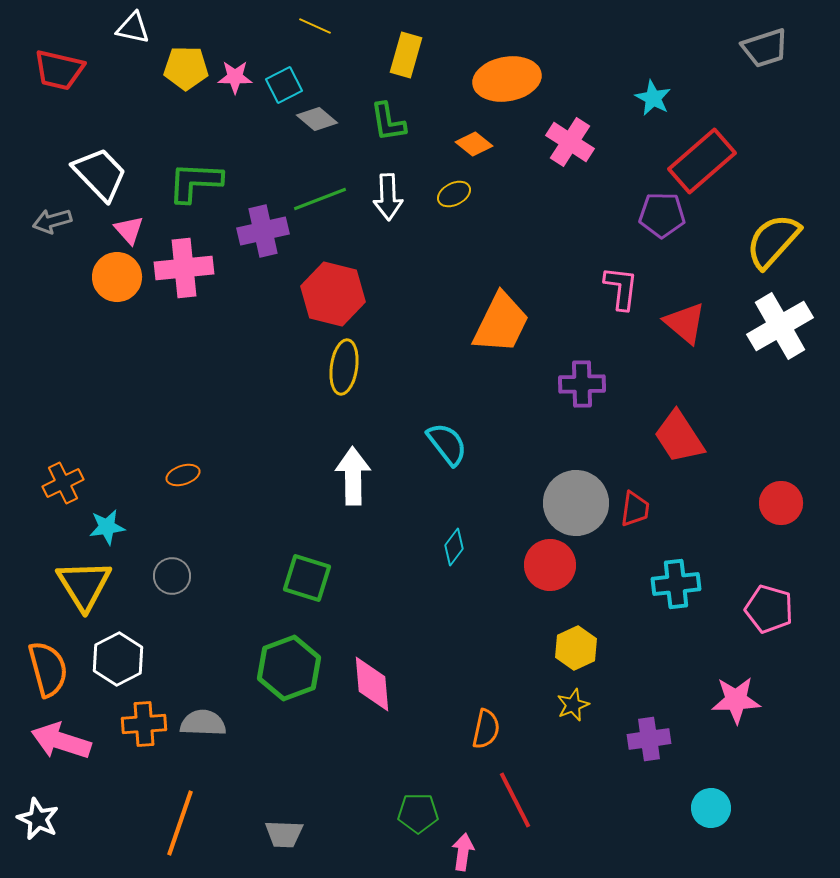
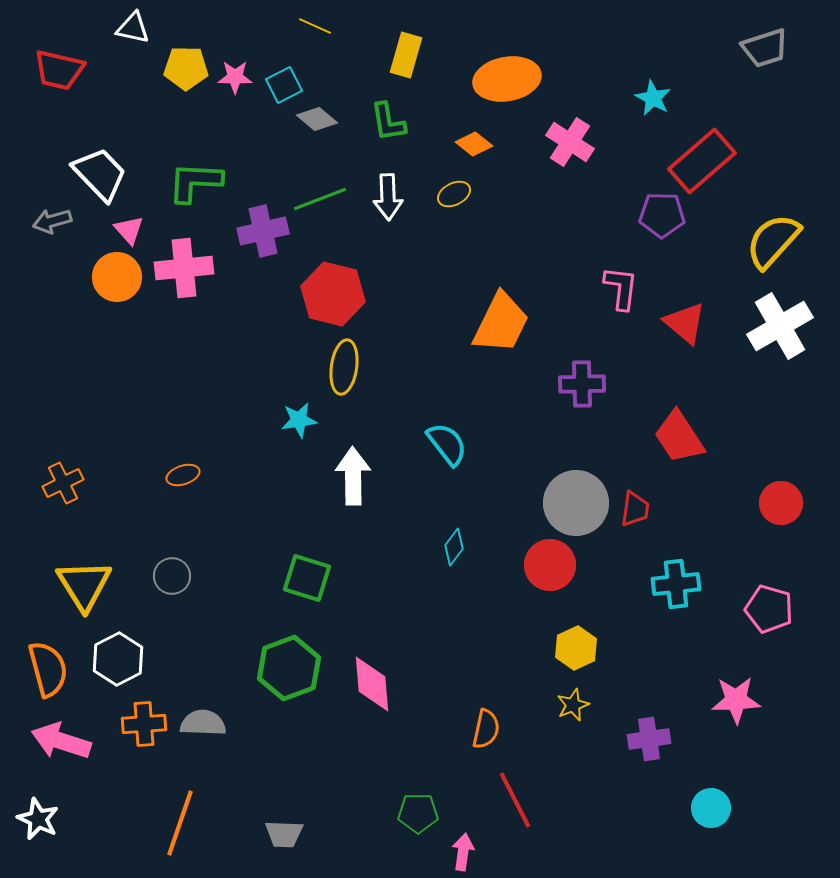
cyan star at (107, 527): moved 192 px right, 107 px up
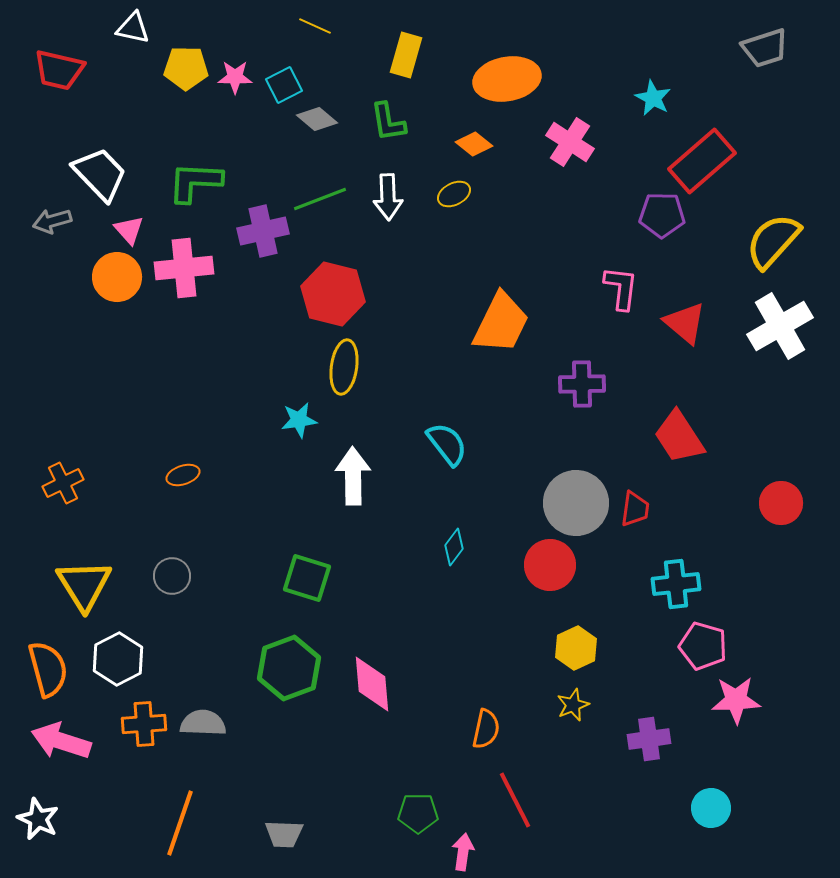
pink pentagon at (769, 609): moved 66 px left, 37 px down
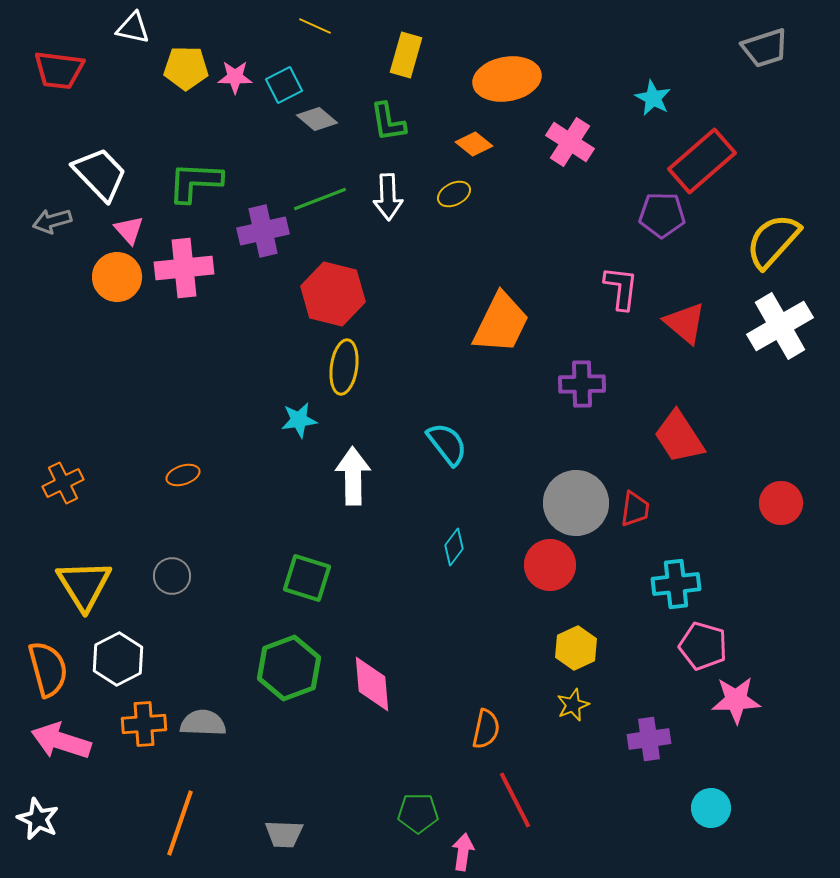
red trapezoid at (59, 70): rotated 6 degrees counterclockwise
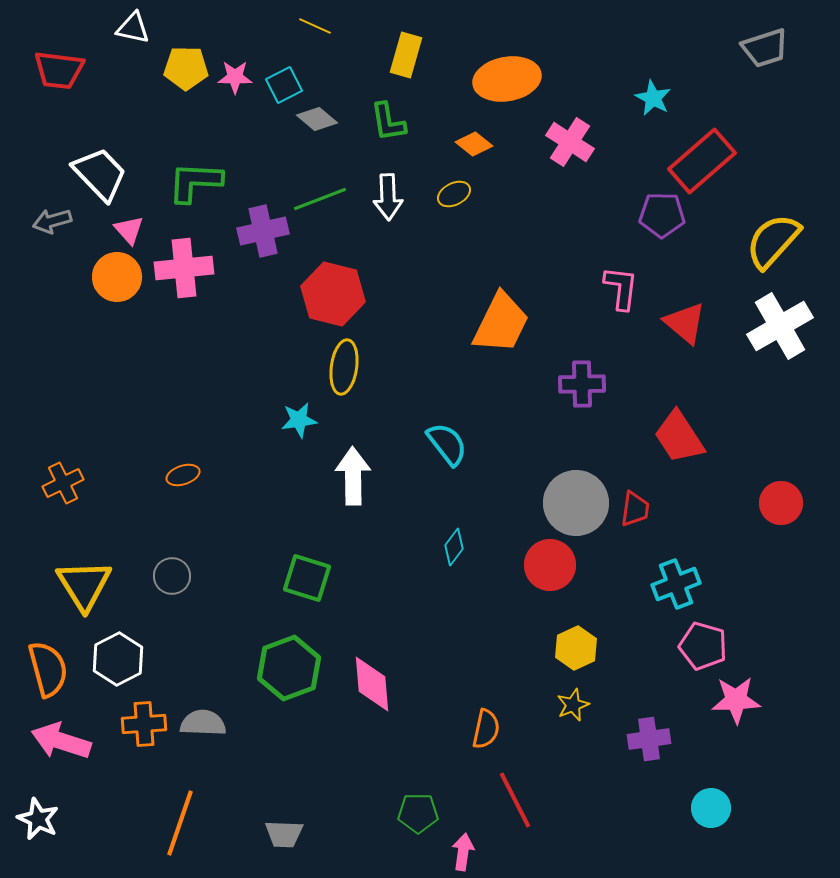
cyan cross at (676, 584): rotated 15 degrees counterclockwise
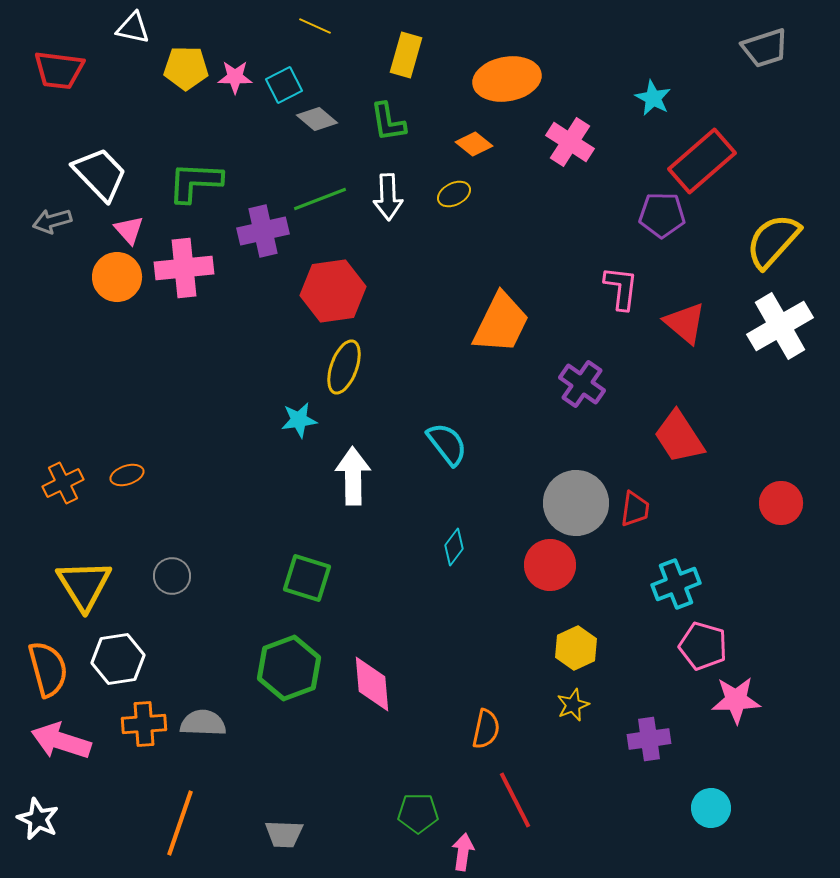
red hexagon at (333, 294): moved 3 px up; rotated 22 degrees counterclockwise
yellow ellipse at (344, 367): rotated 12 degrees clockwise
purple cross at (582, 384): rotated 36 degrees clockwise
orange ellipse at (183, 475): moved 56 px left
white hexagon at (118, 659): rotated 18 degrees clockwise
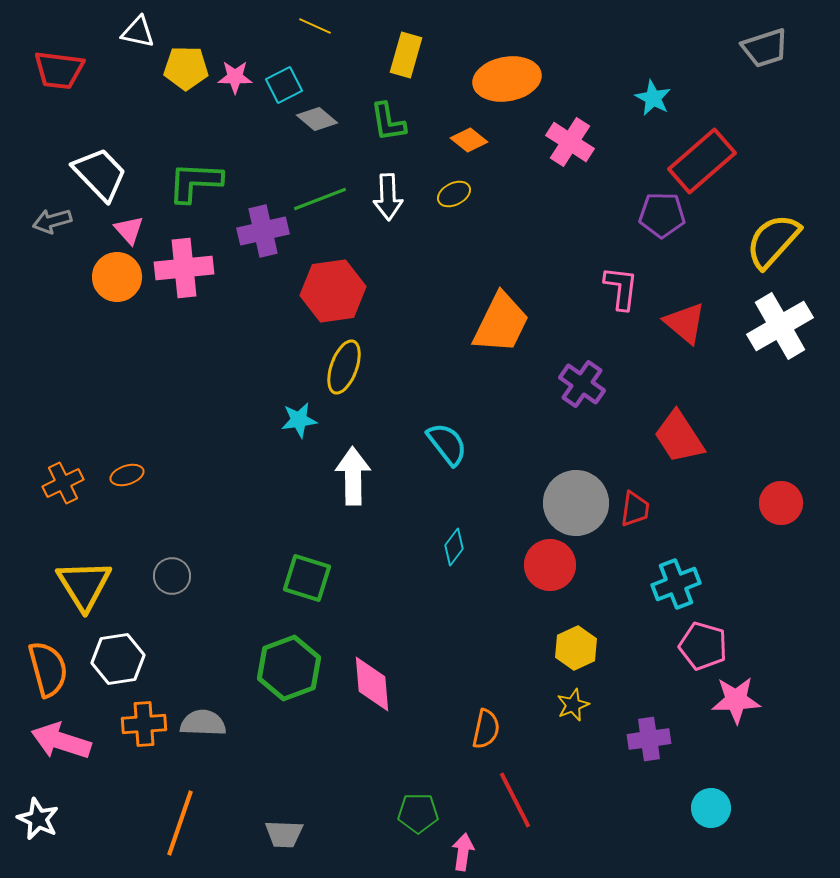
white triangle at (133, 28): moved 5 px right, 4 px down
orange diamond at (474, 144): moved 5 px left, 4 px up
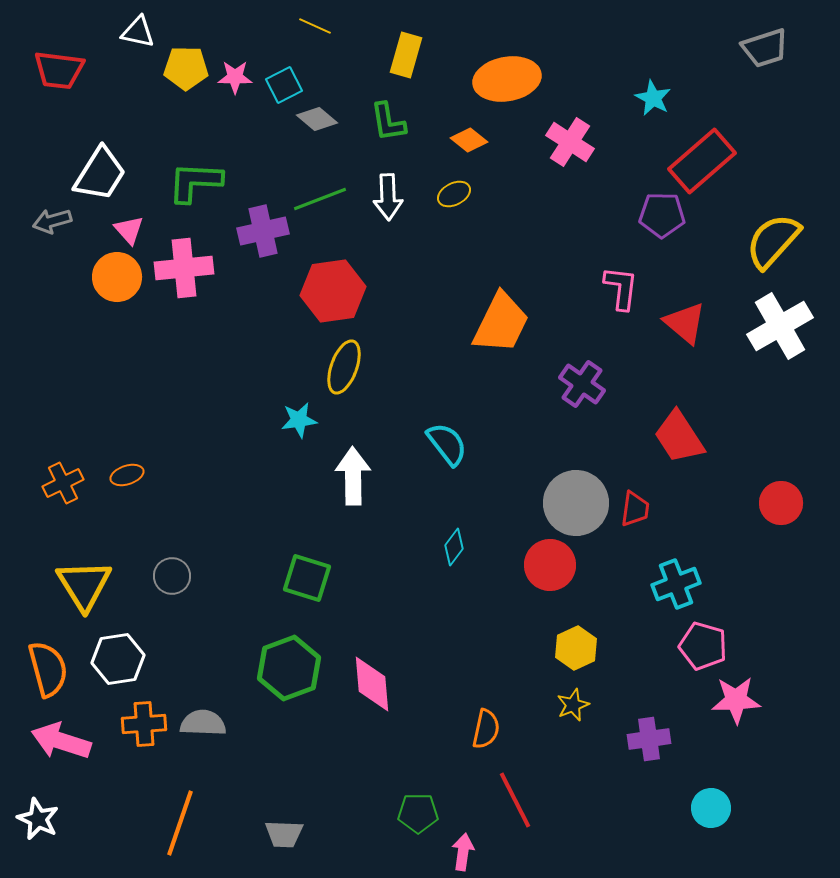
white trapezoid at (100, 174): rotated 76 degrees clockwise
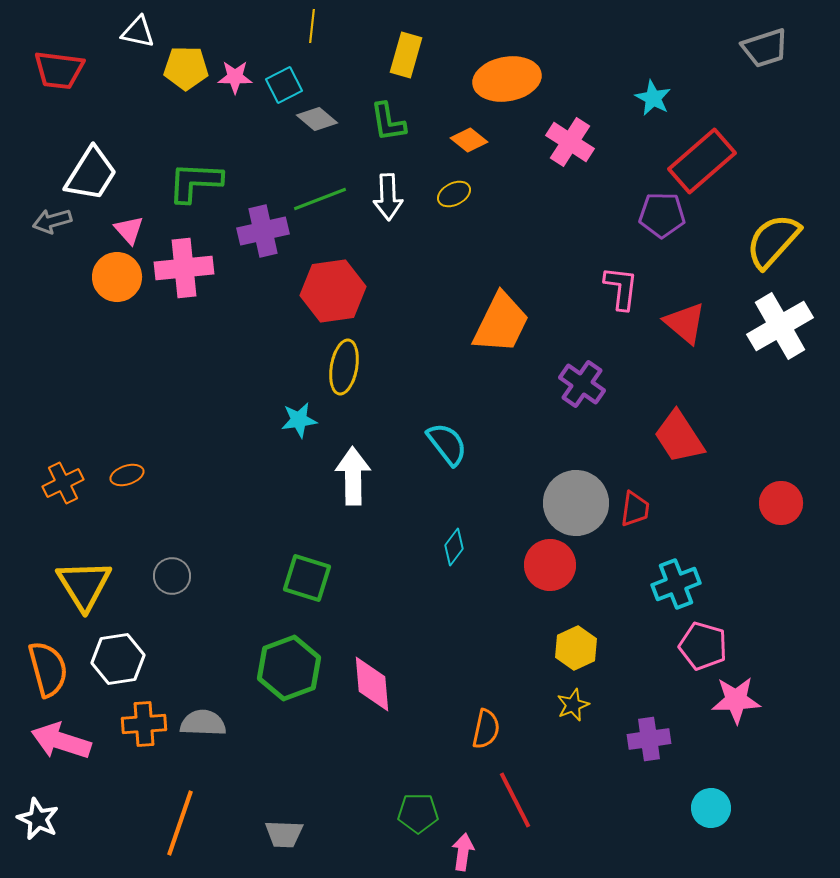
yellow line at (315, 26): moved 3 px left; rotated 72 degrees clockwise
white trapezoid at (100, 174): moved 9 px left
yellow ellipse at (344, 367): rotated 10 degrees counterclockwise
